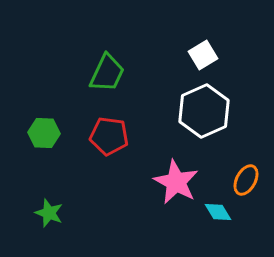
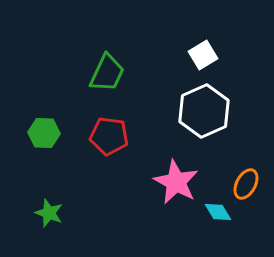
orange ellipse: moved 4 px down
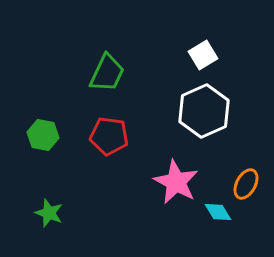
green hexagon: moved 1 px left, 2 px down; rotated 8 degrees clockwise
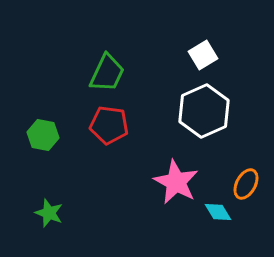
red pentagon: moved 11 px up
